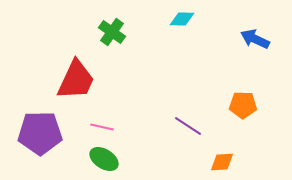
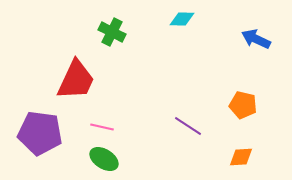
green cross: rotated 8 degrees counterclockwise
blue arrow: moved 1 px right
orange pentagon: rotated 12 degrees clockwise
purple pentagon: rotated 9 degrees clockwise
orange diamond: moved 19 px right, 5 px up
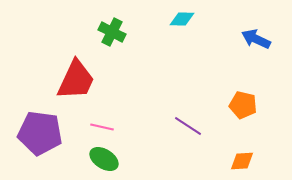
orange diamond: moved 1 px right, 4 px down
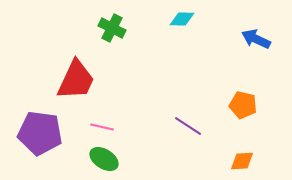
green cross: moved 4 px up
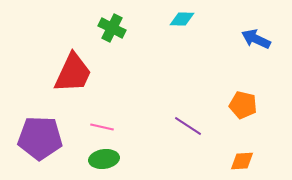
red trapezoid: moved 3 px left, 7 px up
purple pentagon: moved 5 px down; rotated 6 degrees counterclockwise
green ellipse: rotated 40 degrees counterclockwise
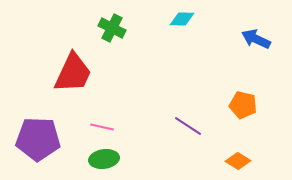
purple pentagon: moved 2 px left, 1 px down
orange diamond: moved 4 px left; rotated 35 degrees clockwise
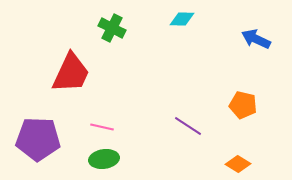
red trapezoid: moved 2 px left
orange diamond: moved 3 px down
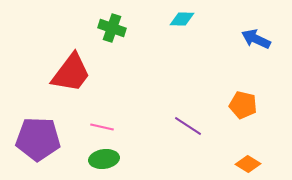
green cross: rotated 8 degrees counterclockwise
red trapezoid: rotated 12 degrees clockwise
orange diamond: moved 10 px right
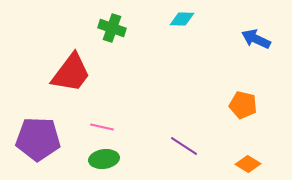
purple line: moved 4 px left, 20 px down
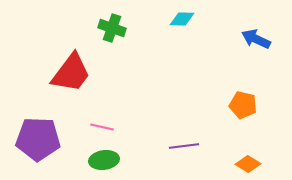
purple line: rotated 40 degrees counterclockwise
green ellipse: moved 1 px down
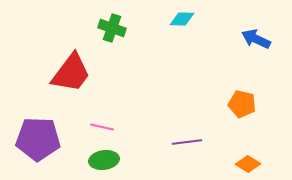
orange pentagon: moved 1 px left, 1 px up
purple line: moved 3 px right, 4 px up
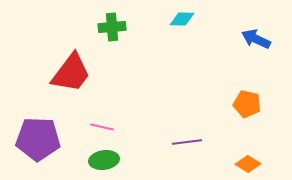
green cross: moved 1 px up; rotated 24 degrees counterclockwise
orange pentagon: moved 5 px right
